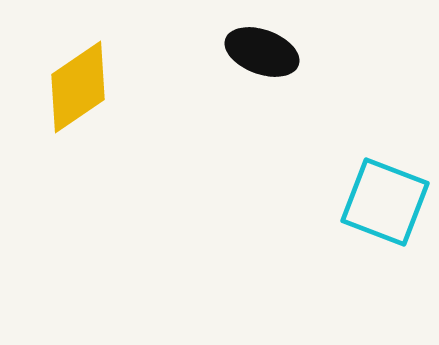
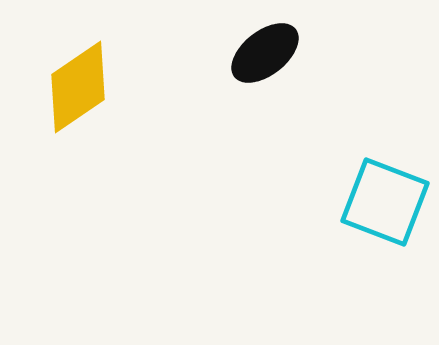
black ellipse: moved 3 px right, 1 px down; rotated 58 degrees counterclockwise
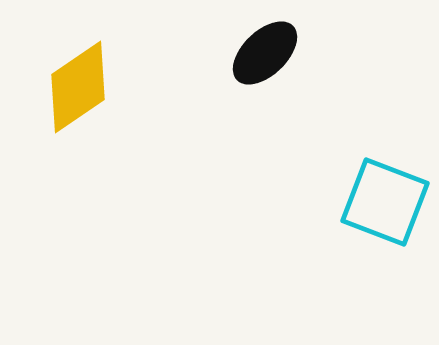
black ellipse: rotated 6 degrees counterclockwise
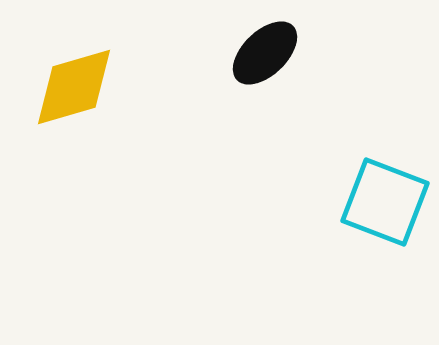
yellow diamond: moved 4 px left; rotated 18 degrees clockwise
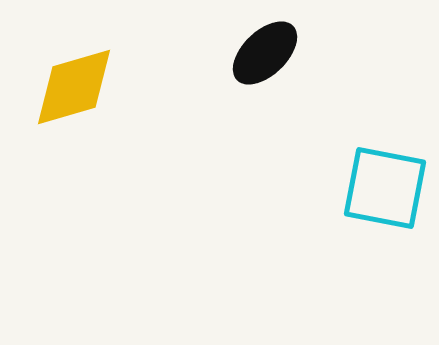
cyan square: moved 14 px up; rotated 10 degrees counterclockwise
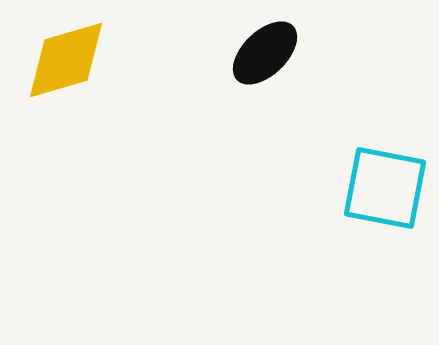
yellow diamond: moved 8 px left, 27 px up
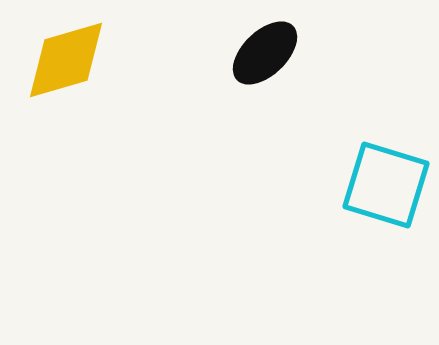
cyan square: moved 1 px right, 3 px up; rotated 6 degrees clockwise
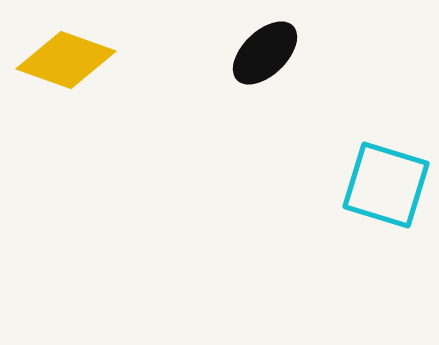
yellow diamond: rotated 36 degrees clockwise
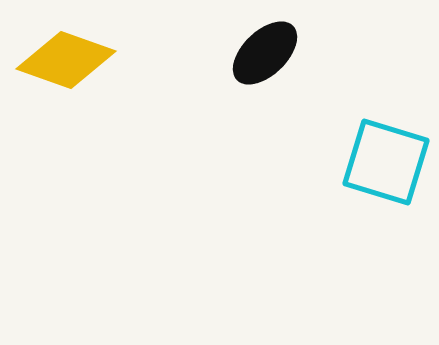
cyan square: moved 23 px up
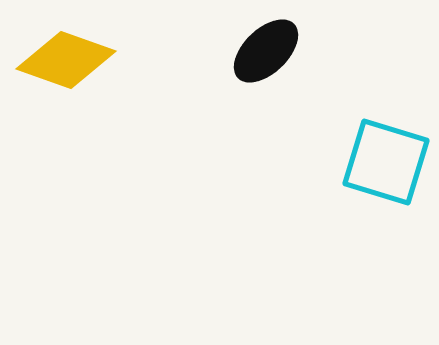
black ellipse: moved 1 px right, 2 px up
